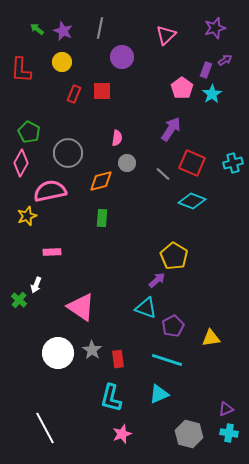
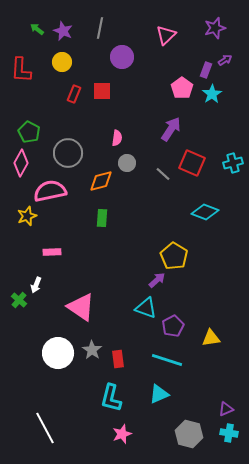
cyan diamond at (192, 201): moved 13 px right, 11 px down
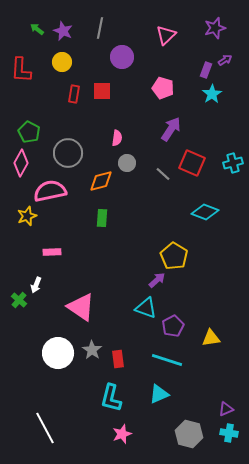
pink pentagon at (182, 88): moved 19 px left; rotated 20 degrees counterclockwise
red rectangle at (74, 94): rotated 12 degrees counterclockwise
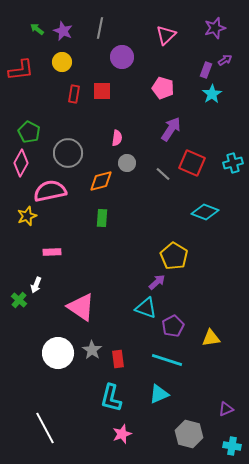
red L-shape at (21, 70): rotated 100 degrees counterclockwise
purple arrow at (157, 280): moved 2 px down
cyan cross at (229, 433): moved 3 px right, 13 px down
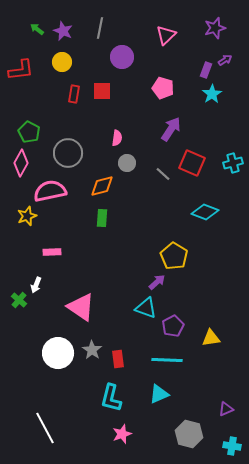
orange diamond at (101, 181): moved 1 px right, 5 px down
cyan line at (167, 360): rotated 16 degrees counterclockwise
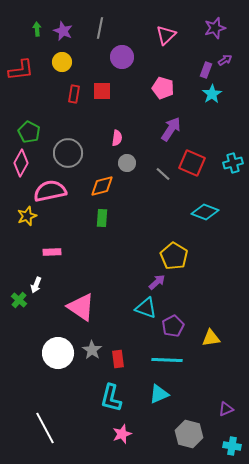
green arrow at (37, 29): rotated 48 degrees clockwise
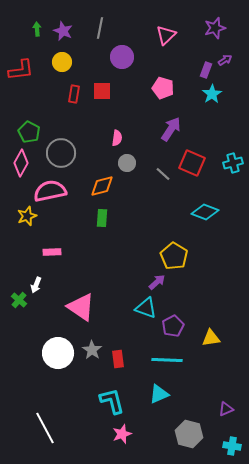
gray circle at (68, 153): moved 7 px left
cyan L-shape at (111, 398): moved 1 px right, 3 px down; rotated 152 degrees clockwise
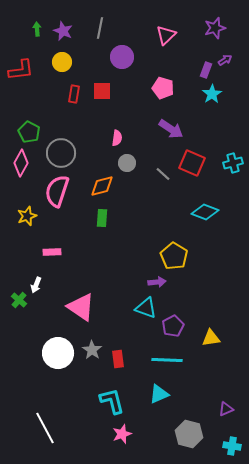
purple arrow at (171, 129): rotated 90 degrees clockwise
pink semicircle at (50, 191): moved 7 px right; rotated 60 degrees counterclockwise
purple arrow at (157, 282): rotated 36 degrees clockwise
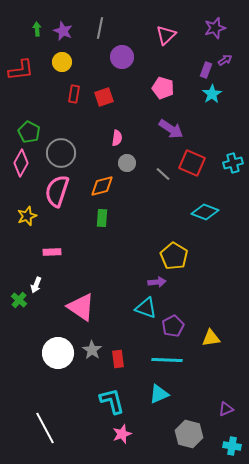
red square at (102, 91): moved 2 px right, 6 px down; rotated 18 degrees counterclockwise
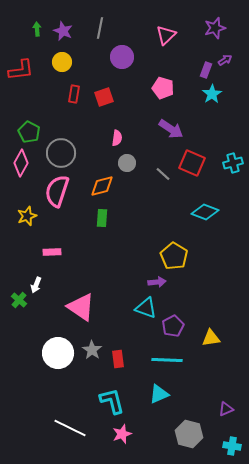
white line at (45, 428): moved 25 px right; rotated 36 degrees counterclockwise
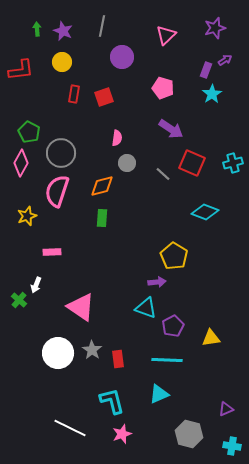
gray line at (100, 28): moved 2 px right, 2 px up
